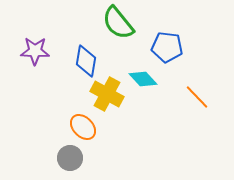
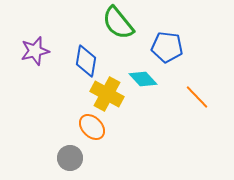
purple star: rotated 16 degrees counterclockwise
orange ellipse: moved 9 px right
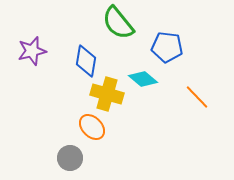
purple star: moved 3 px left
cyan diamond: rotated 8 degrees counterclockwise
yellow cross: rotated 12 degrees counterclockwise
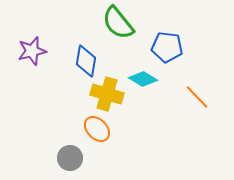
cyan diamond: rotated 8 degrees counterclockwise
orange ellipse: moved 5 px right, 2 px down
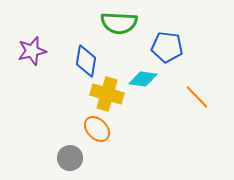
green semicircle: moved 1 px right; rotated 48 degrees counterclockwise
cyan diamond: rotated 24 degrees counterclockwise
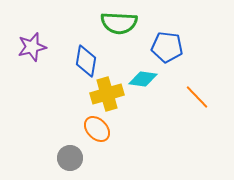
purple star: moved 4 px up
yellow cross: rotated 32 degrees counterclockwise
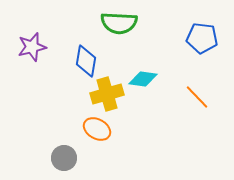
blue pentagon: moved 35 px right, 9 px up
orange ellipse: rotated 16 degrees counterclockwise
gray circle: moved 6 px left
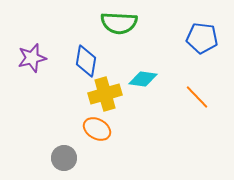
purple star: moved 11 px down
yellow cross: moved 2 px left
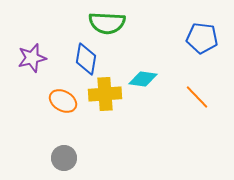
green semicircle: moved 12 px left
blue diamond: moved 2 px up
yellow cross: rotated 12 degrees clockwise
orange ellipse: moved 34 px left, 28 px up
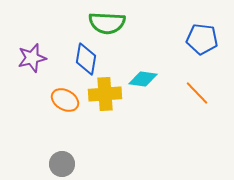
blue pentagon: moved 1 px down
orange line: moved 4 px up
orange ellipse: moved 2 px right, 1 px up
gray circle: moved 2 px left, 6 px down
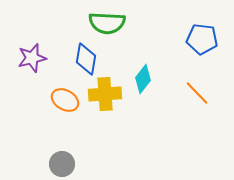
cyan diamond: rotated 60 degrees counterclockwise
